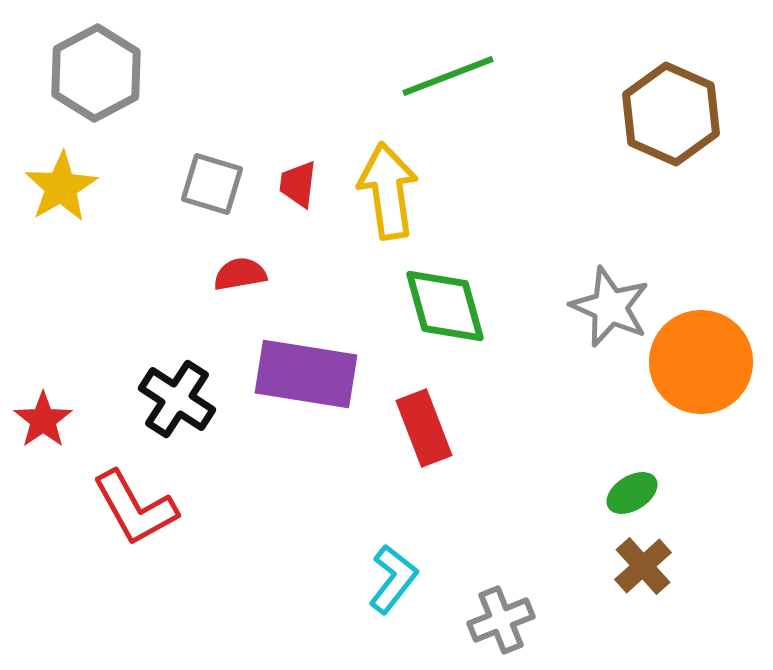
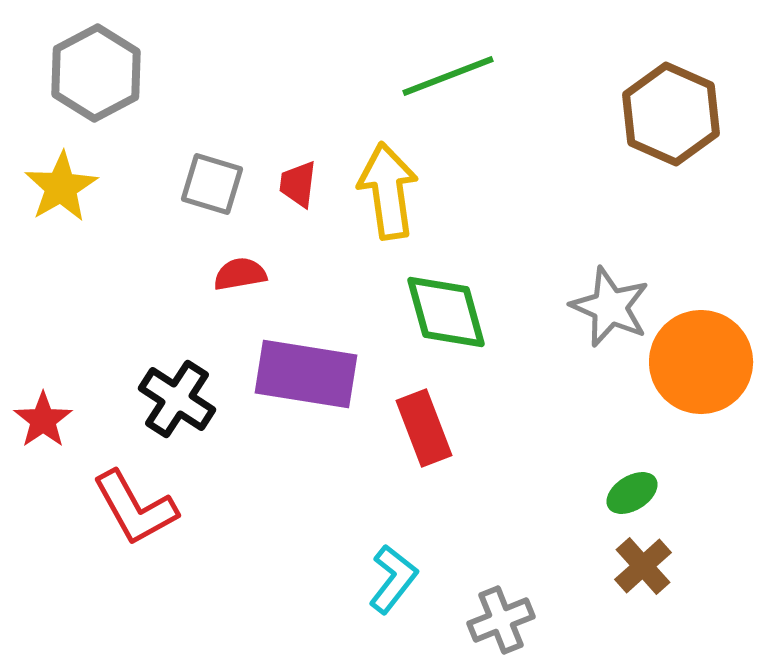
green diamond: moved 1 px right, 6 px down
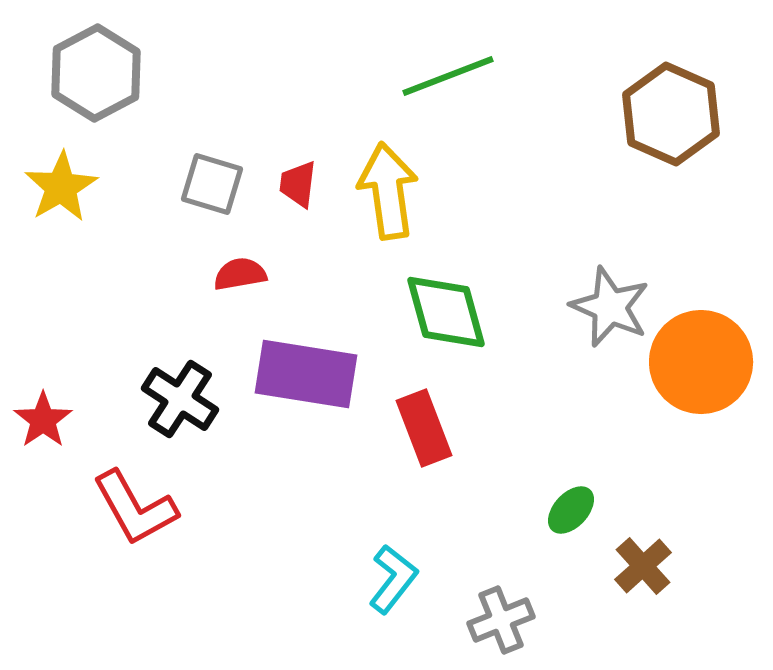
black cross: moved 3 px right
green ellipse: moved 61 px left, 17 px down; rotated 15 degrees counterclockwise
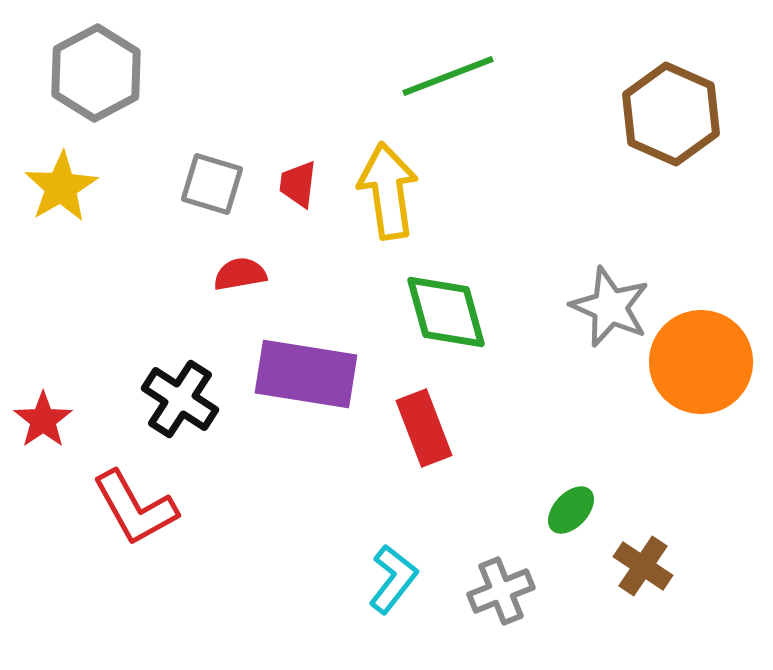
brown cross: rotated 14 degrees counterclockwise
gray cross: moved 29 px up
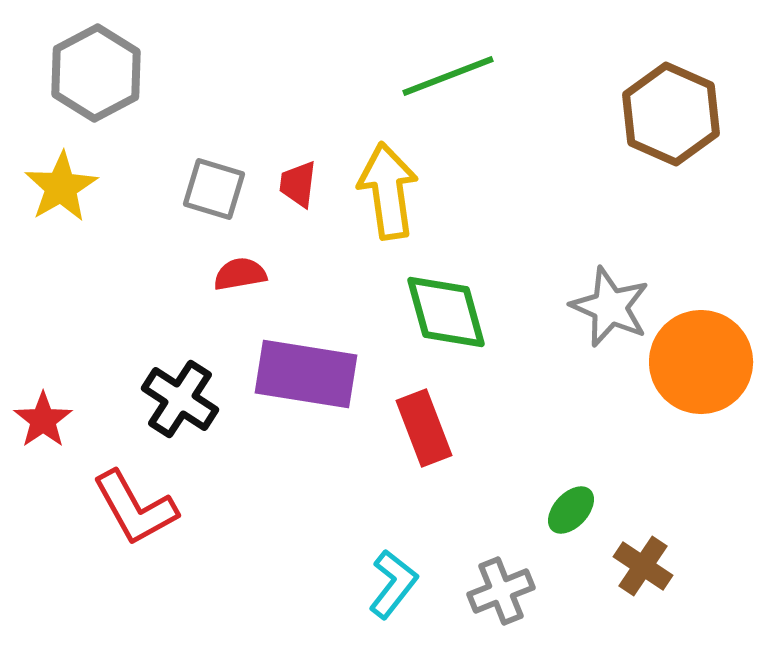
gray square: moved 2 px right, 5 px down
cyan L-shape: moved 5 px down
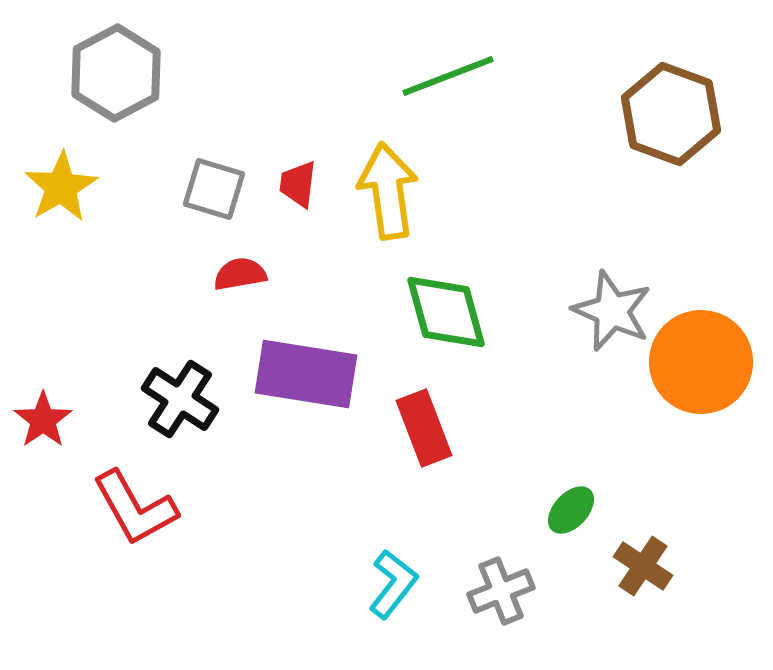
gray hexagon: moved 20 px right
brown hexagon: rotated 4 degrees counterclockwise
gray star: moved 2 px right, 4 px down
